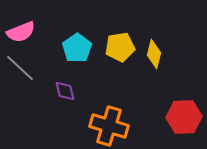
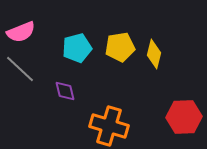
cyan pentagon: rotated 20 degrees clockwise
gray line: moved 1 px down
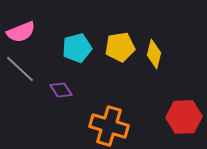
purple diamond: moved 4 px left, 1 px up; rotated 20 degrees counterclockwise
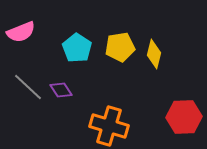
cyan pentagon: rotated 24 degrees counterclockwise
gray line: moved 8 px right, 18 px down
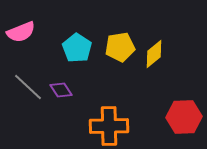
yellow diamond: rotated 36 degrees clockwise
orange cross: rotated 18 degrees counterclockwise
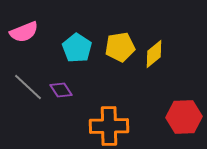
pink semicircle: moved 3 px right
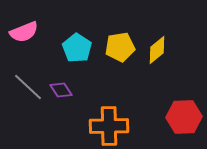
yellow diamond: moved 3 px right, 4 px up
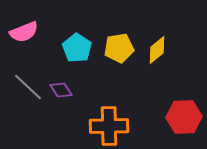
yellow pentagon: moved 1 px left, 1 px down
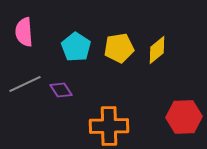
pink semicircle: rotated 108 degrees clockwise
cyan pentagon: moved 1 px left, 1 px up
gray line: moved 3 px left, 3 px up; rotated 68 degrees counterclockwise
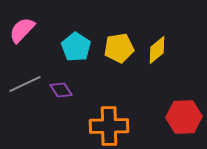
pink semicircle: moved 2 px left, 2 px up; rotated 48 degrees clockwise
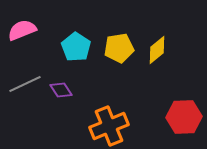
pink semicircle: rotated 24 degrees clockwise
orange cross: rotated 21 degrees counterclockwise
